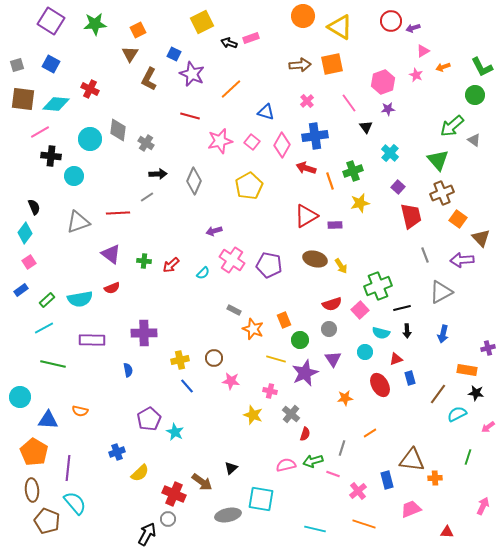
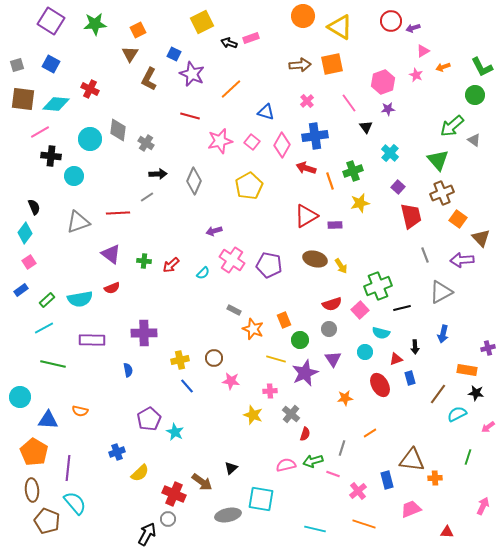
black arrow at (407, 331): moved 8 px right, 16 px down
pink cross at (270, 391): rotated 16 degrees counterclockwise
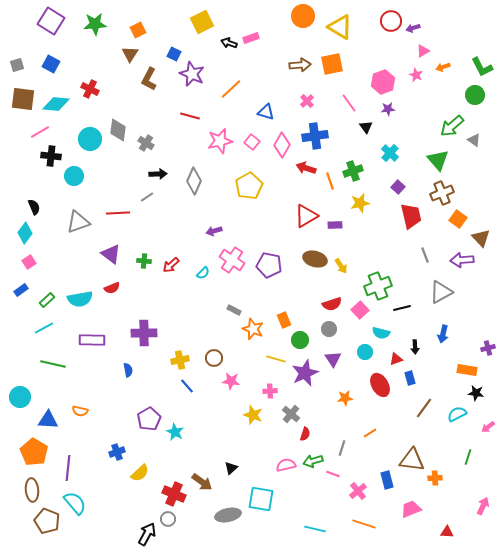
brown line at (438, 394): moved 14 px left, 14 px down
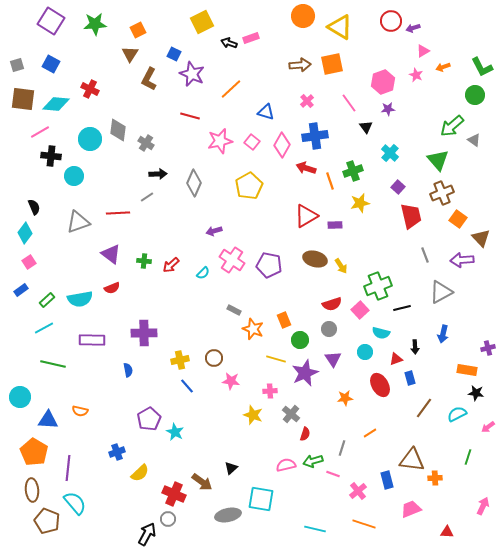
gray diamond at (194, 181): moved 2 px down
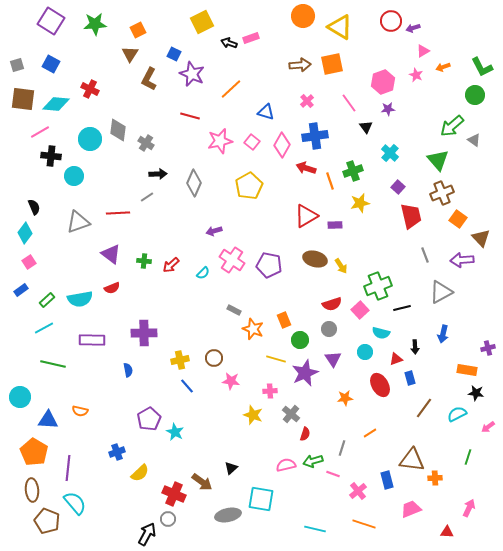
pink arrow at (483, 506): moved 14 px left, 2 px down
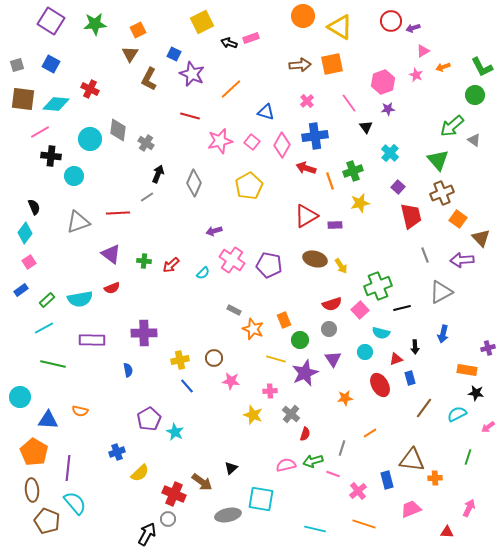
black arrow at (158, 174): rotated 66 degrees counterclockwise
